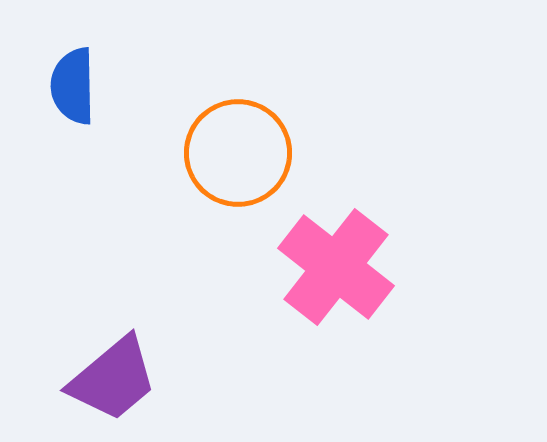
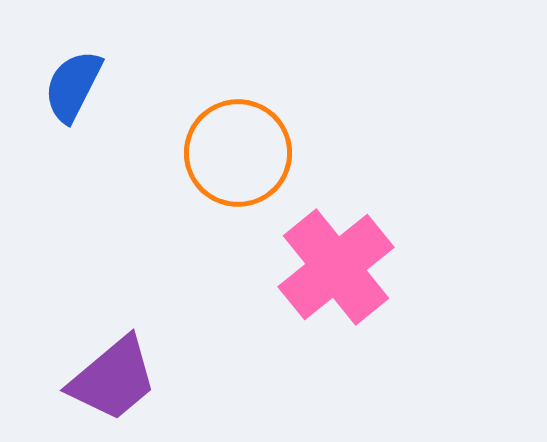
blue semicircle: rotated 28 degrees clockwise
pink cross: rotated 13 degrees clockwise
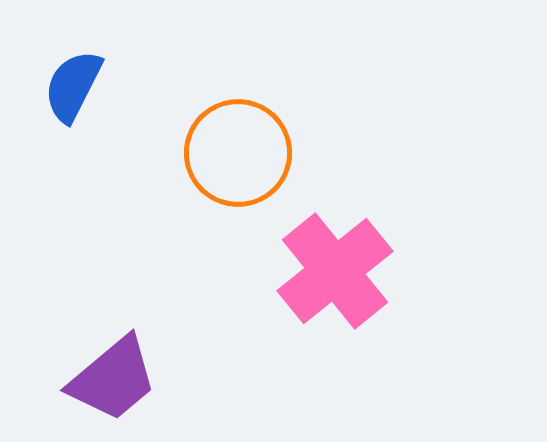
pink cross: moved 1 px left, 4 px down
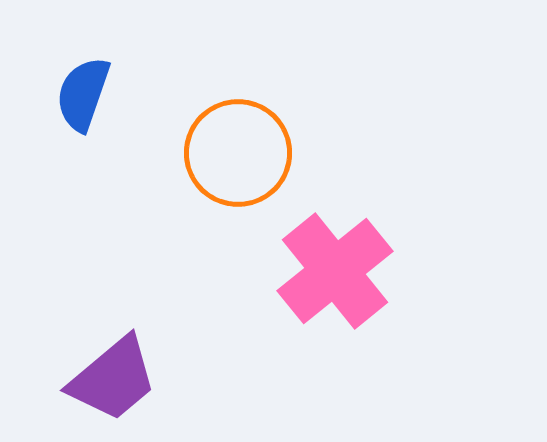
blue semicircle: moved 10 px right, 8 px down; rotated 8 degrees counterclockwise
